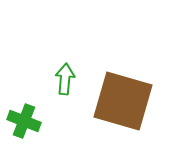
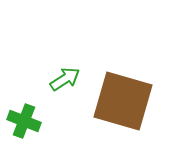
green arrow: rotated 52 degrees clockwise
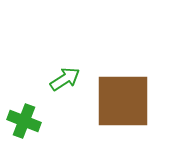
brown square: rotated 16 degrees counterclockwise
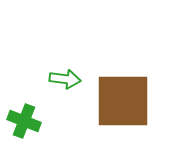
green arrow: rotated 40 degrees clockwise
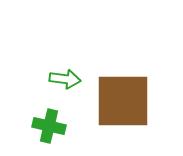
green cross: moved 25 px right, 5 px down; rotated 8 degrees counterclockwise
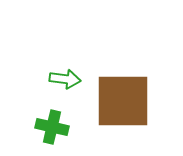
green cross: moved 3 px right, 1 px down
